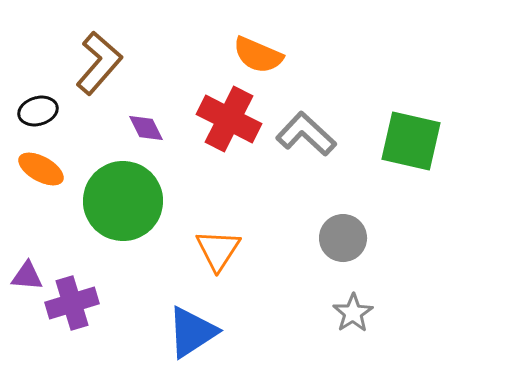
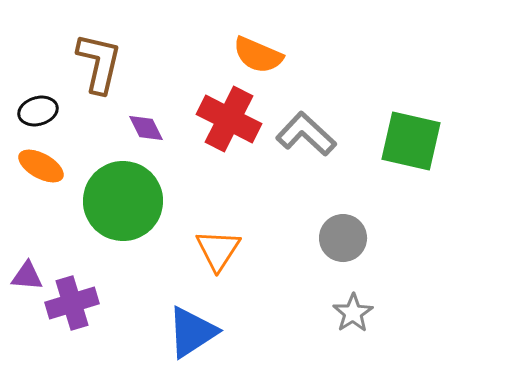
brown L-shape: rotated 28 degrees counterclockwise
orange ellipse: moved 3 px up
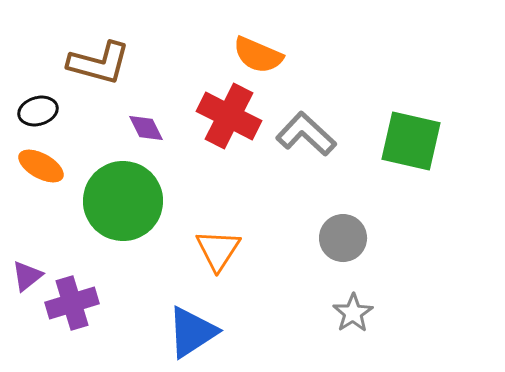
brown L-shape: rotated 92 degrees clockwise
red cross: moved 3 px up
purple triangle: rotated 44 degrees counterclockwise
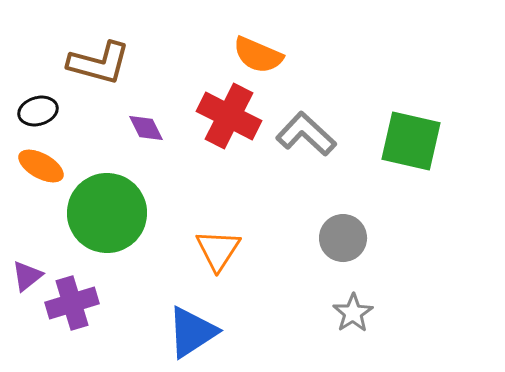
green circle: moved 16 px left, 12 px down
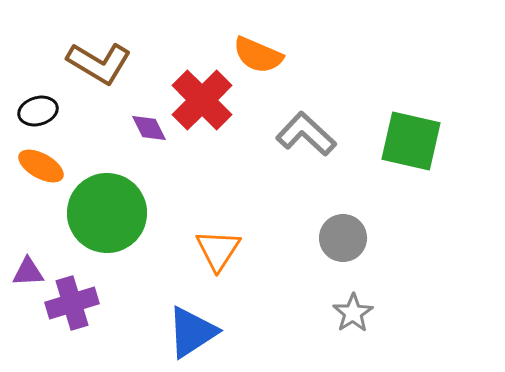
brown L-shape: rotated 16 degrees clockwise
red cross: moved 27 px left, 16 px up; rotated 18 degrees clockwise
purple diamond: moved 3 px right
purple triangle: moved 1 px right, 4 px up; rotated 36 degrees clockwise
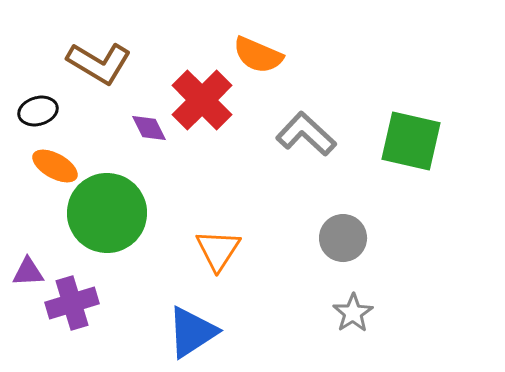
orange ellipse: moved 14 px right
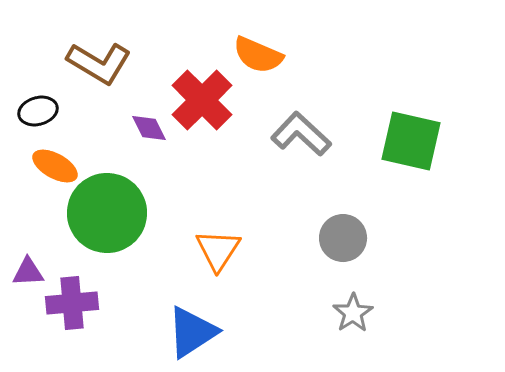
gray L-shape: moved 5 px left
purple cross: rotated 12 degrees clockwise
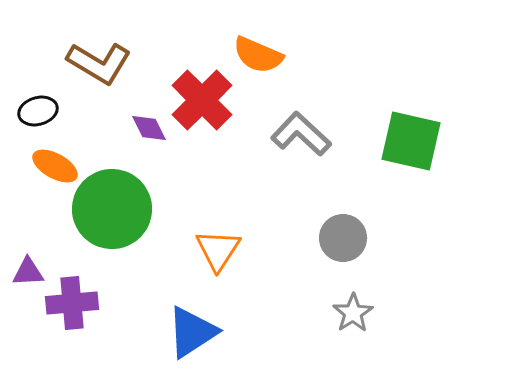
green circle: moved 5 px right, 4 px up
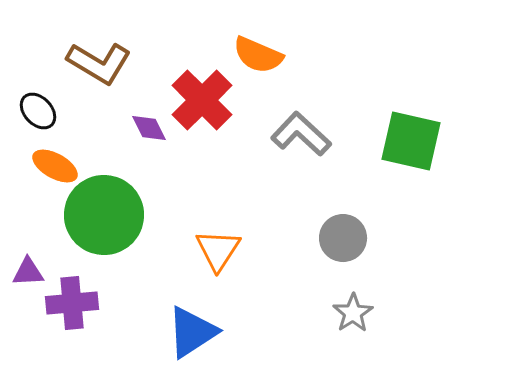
black ellipse: rotated 63 degrees clockwise
green circle: moved 8 px left, 6 px down
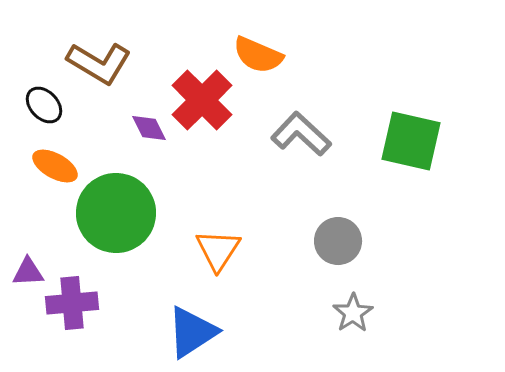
black ellipse: moved 6 px right, 6 px up
green circle: moved 12 px right, 2 px up
gray circle: moved 5 px left, 3 px down
